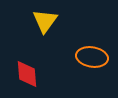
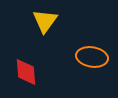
red diamond: moved 1 px left, 2 px up
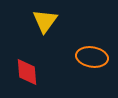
red diamond: moved 1 px right
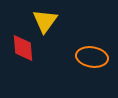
red diamond: moved 4 px left, 24 px up
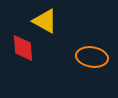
yellow triangle: rotated 36 degrees counterclockwise
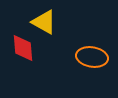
yellow triangle: moved 1 px left, 1 px down
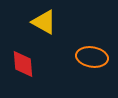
red diamond: moved 16 px down
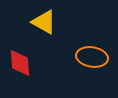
red diamond: moved 3 px left, 1 px up
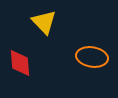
yellow triangle: rotated 16 degrees clockwise
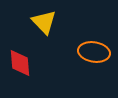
orange ellipse: moved 2 px right, 5 px up
